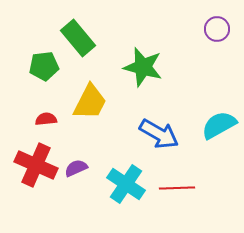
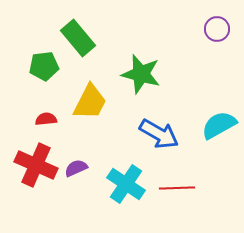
green star: moved 2 px left, 7 px down
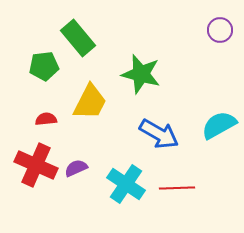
purple circle: moved 3 px right, 1 px down
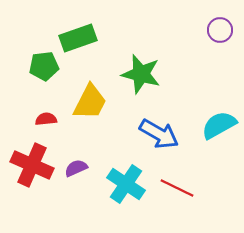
green rectangle: rotated 69 degrees counterclockwise
red cross: moved 4 px left
red line: rotated 28 degrees clockwise
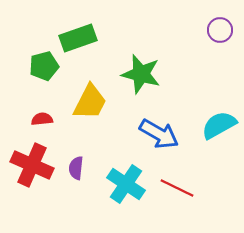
green pentagon: rotated 8 degrees counterclockwise
red semicircle: moved 4 px left
purple semicircle: rotated 60 degrees counterclockwise
